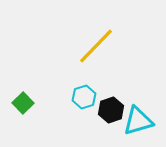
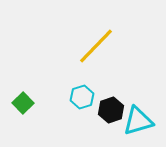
cyan hexagon: moved 2 px left
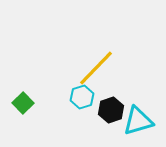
yellow line: moved 22 px down
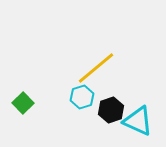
yellow line: rotated 6 degrees clockwise
cyan triangle: rotated 40 degrees clockwise
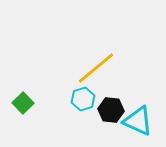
cyan hexagon: moved 1 px right, 2 px down
black hexagon: rotated 25 degrees clockwise
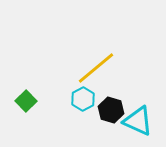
cyan hexagon: rotated 10 degrees counterclockwise
green square: moved 3 px right, 2 px up
black hexagon: rotated 10 degrees clockwise
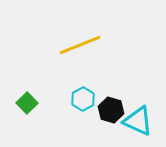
yellow line: moved 16 px left, 23 px up; rotated 18 degrees clockwise
green square: moved 1 px right, 2 px down
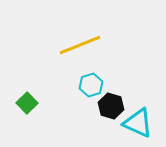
cyan hexagon: moved 8 px right, 14 px up; rotated 10 degrees clockwise
black hexagon: moved 4 px up
cyan triangle: moved 2 px down
